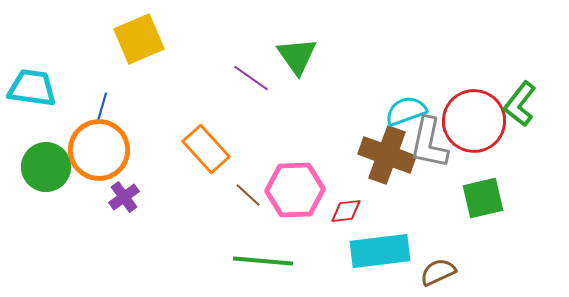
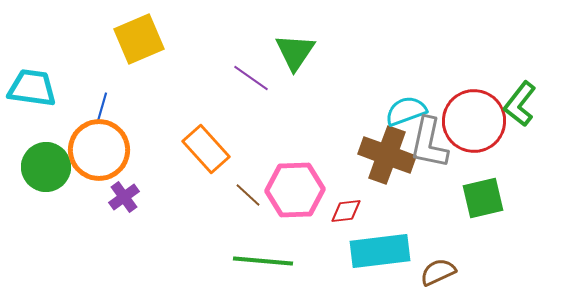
green triangle: moved 2 px left, 4 px up; rotated 9 degrees clockwise
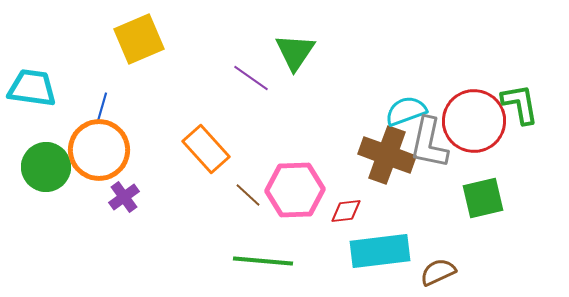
green L-shape: rotated 132 degrees clockwise
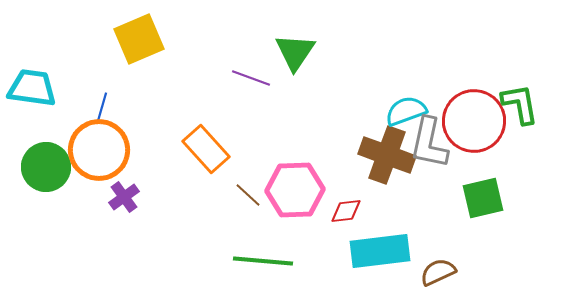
purple line: rotated 15 degrees counterclockwise
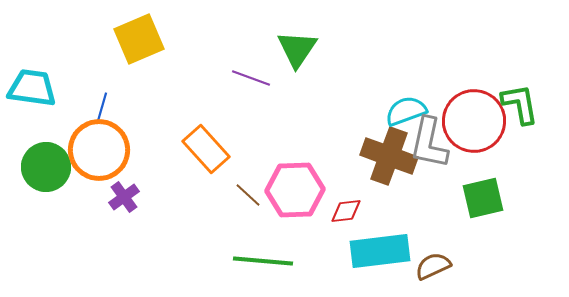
green triangle: moved 2 px right, 3 px up
brown cross: moved 2 px right, 1 px down
brown semicircle: moved 5 px left, 6 px up
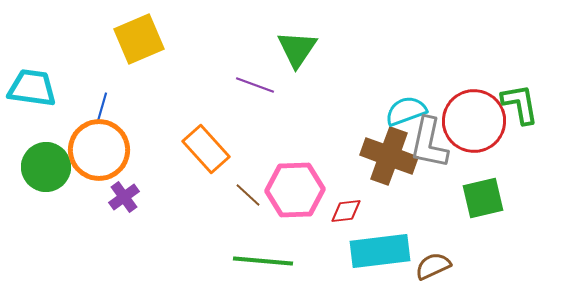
purple line: moved 4 px right, 7 px down
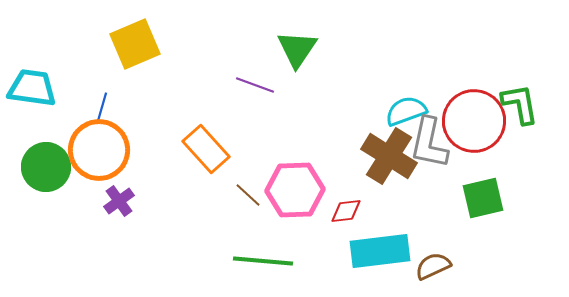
yellow square: moved 4 px left, 5 px down
brown cross: rotated 12 degrees clockwise
purple cross: moved 5 px left, 4 px down
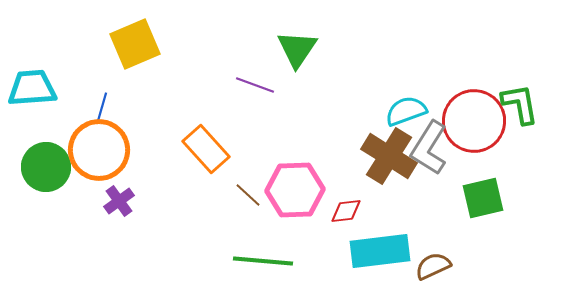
cyan trapezoid: rotated 12 degrees counterclockwise
gray L-shape: moved 5 px down; rotated 20 degrees clockwise
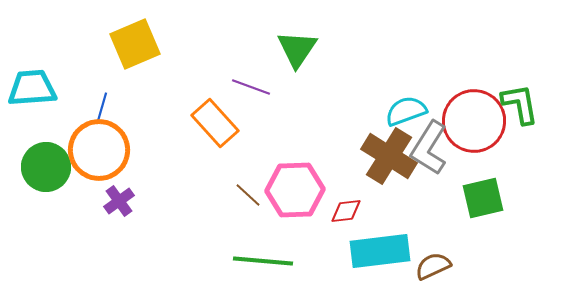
purple line: moved 4 px left, 2 px down
orange rectangle: moved 9 px right, 26 px up
